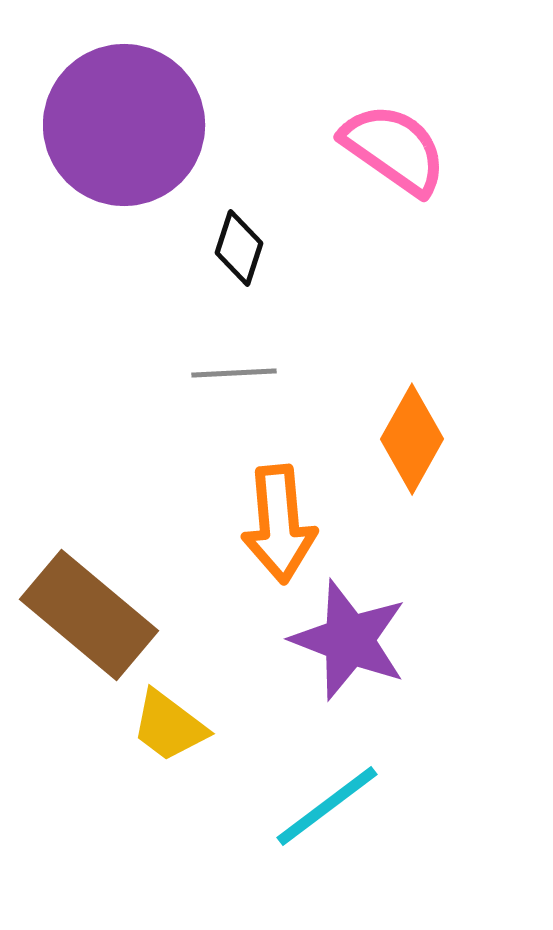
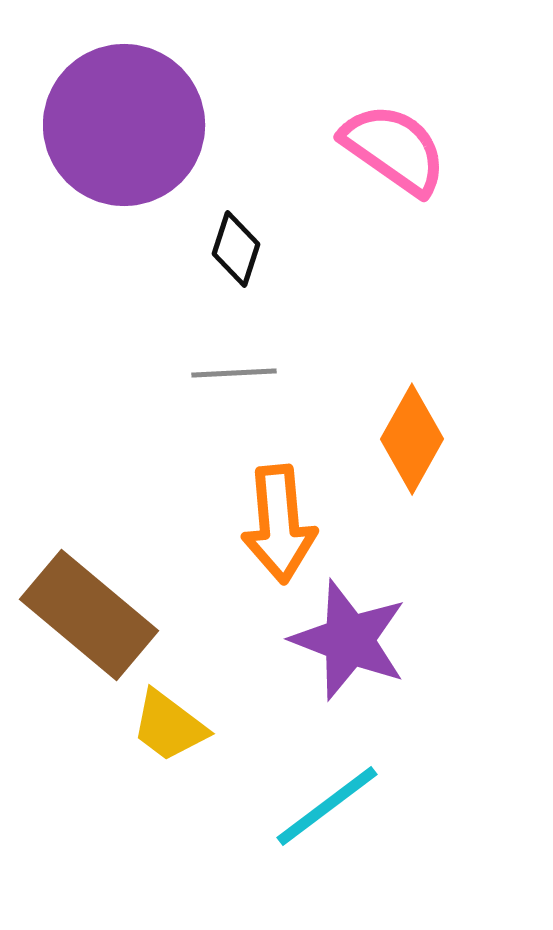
black diamond: moved 3 px left, 1 px down
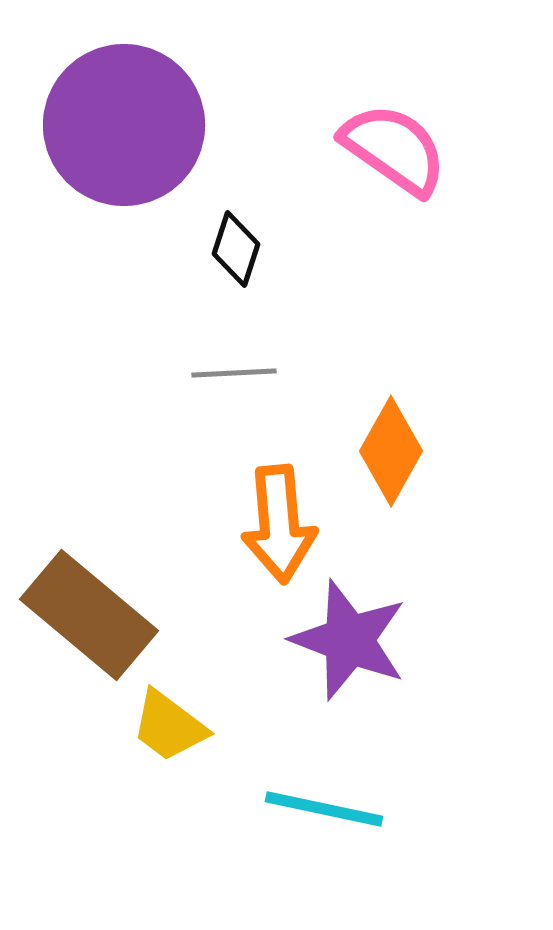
orange diamond: moved 21 px left, 12 px down
cyan line: moved 3 px left, 3 px down; rotated 49 degrees clockwise
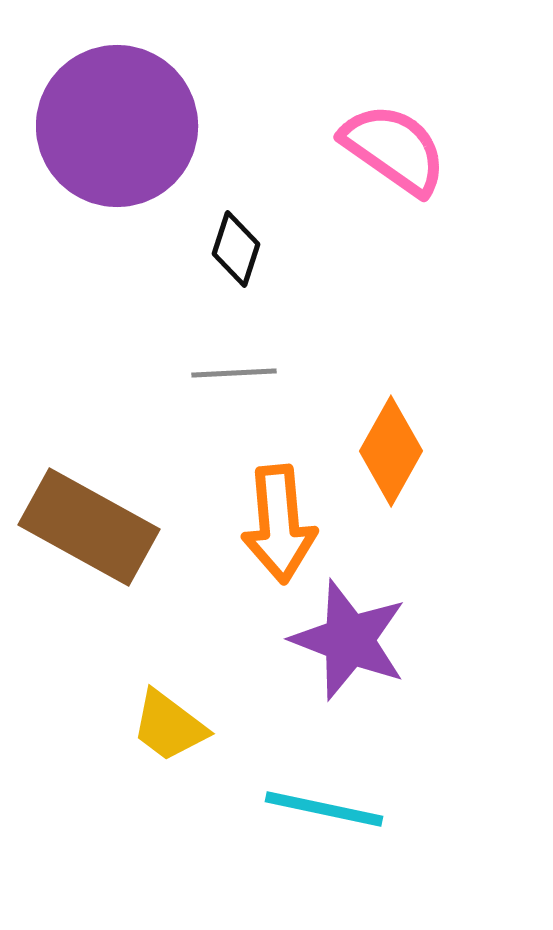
purple circle: moved 7 px left, 1 px down
brown rectangle: moved 88 px up; rotated 11 degrees counterclockwise
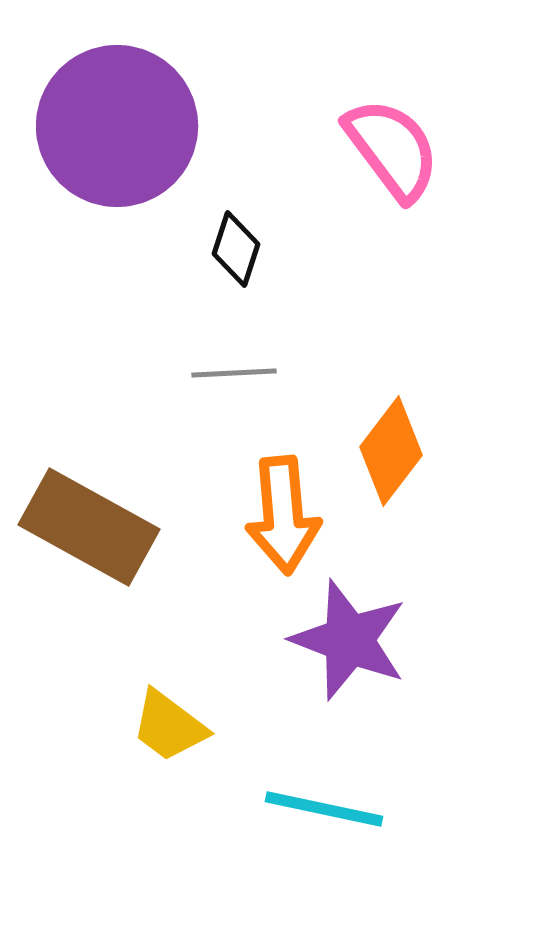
pink semicircle: moved 2 px left; rotated 18 degrees clockwise
orange diamond: rotated 8 degrees clockwise
orange arrow: moved 4 px right, 9 px up
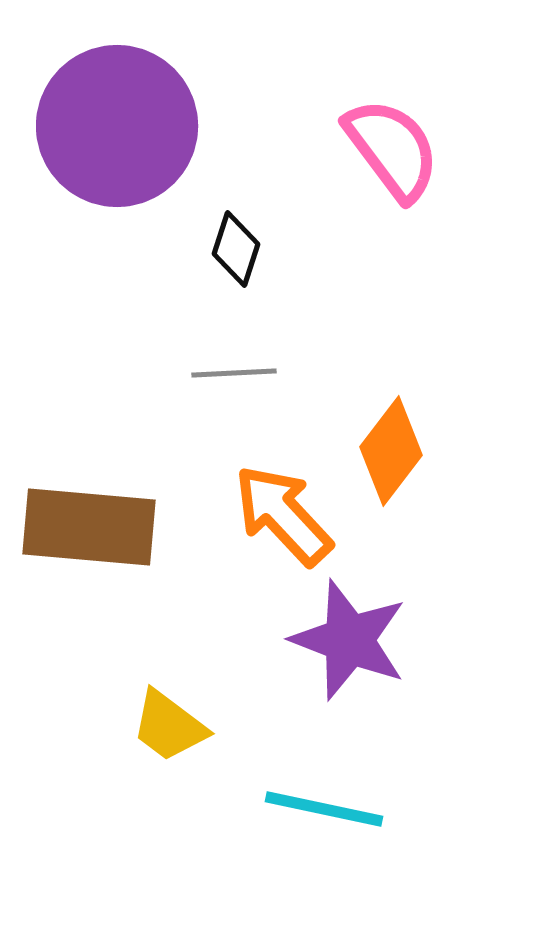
orange arrow: rotated 142 degrees clockwise
brown rectangle: rotated 24 degrees counterclockwise
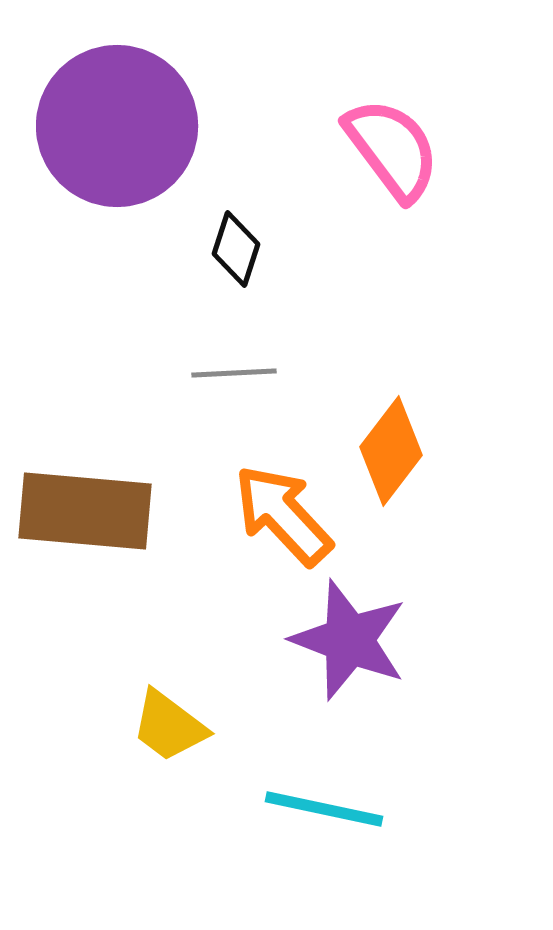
brown rectangle: moved 4 px left, 16 px up
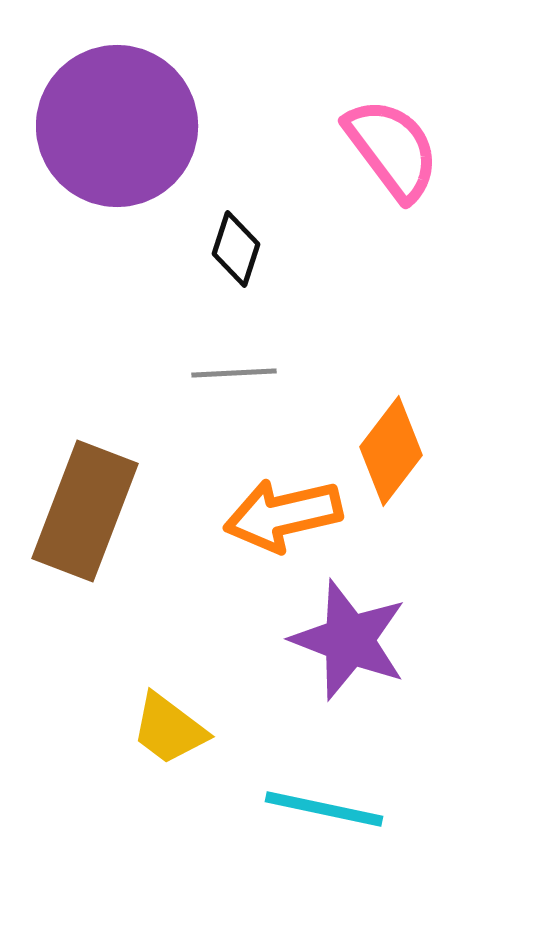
brown rectangle: rotated 74 degrees counterclockwise
orange arrow: rotated 60 degrees counterclockwise
yellow trapezoid: moved 3 px down
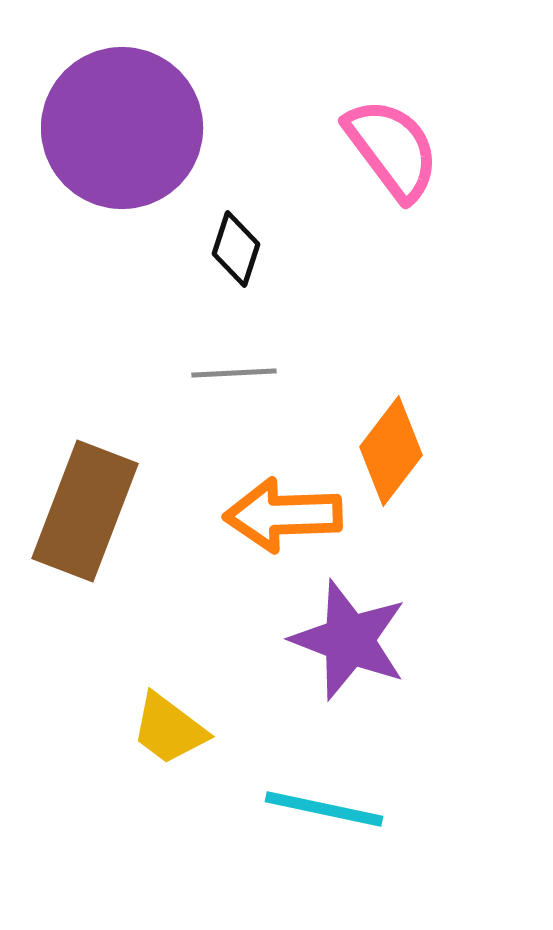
purple circle: moved 5 px right, 2 px down
orange arrow: rotated 11 degrees clockwise
